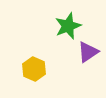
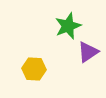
yellow hexagon: rotated 20 degrees counterclockwise
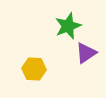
purple triangle: moved 2 px left, 1 px down
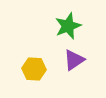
purple triangle: moved 12 px left, 7 px down
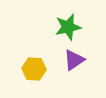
green star: moved 1 px down; rotated 8 degrees clockwise
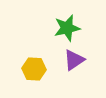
green star: moved 1 px left, 1 px down
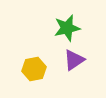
yellow hexagon: rotated 15 degrees counterclockwise
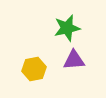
purple triangle: rotated 30 degrees clockwise
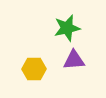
yellow hexagon: rotated 10 degrees clockwise
